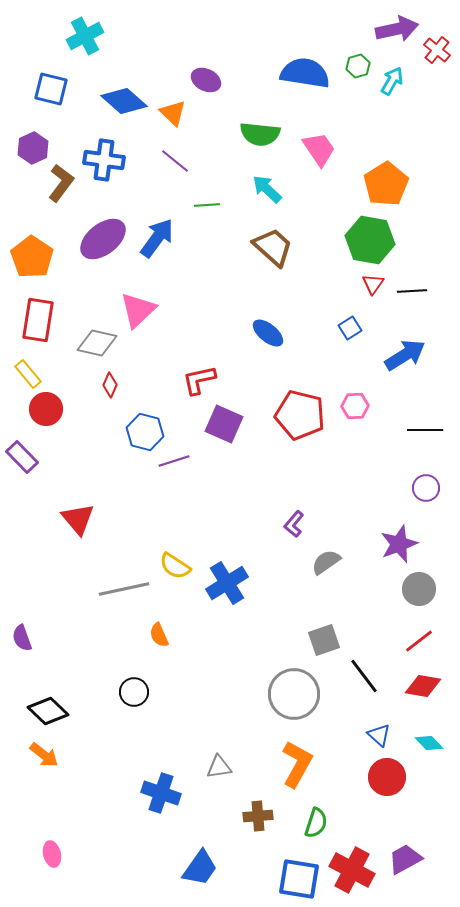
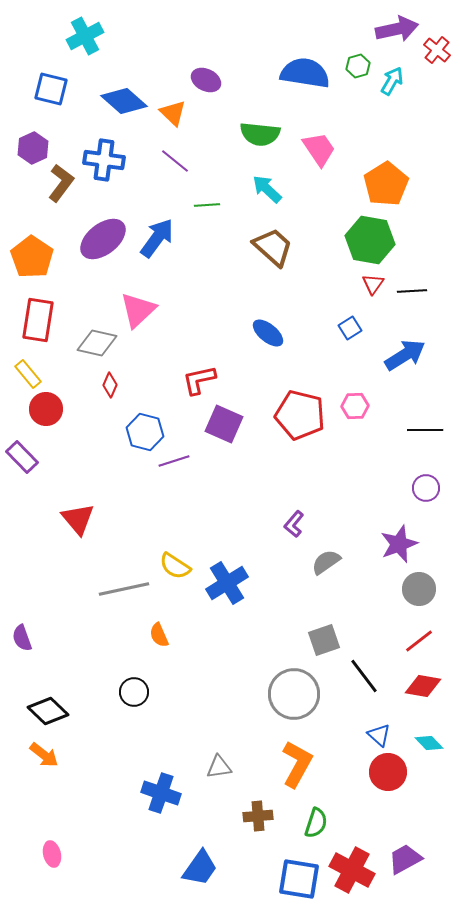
red circle at (387, 777): moved 1 px right, 5 px up
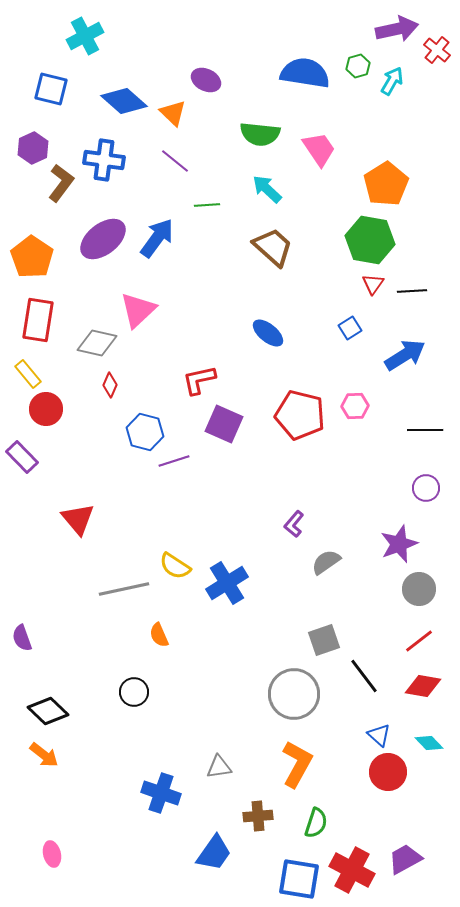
blue trapezoid at (200, 868): moved 14 px right, 15 px up
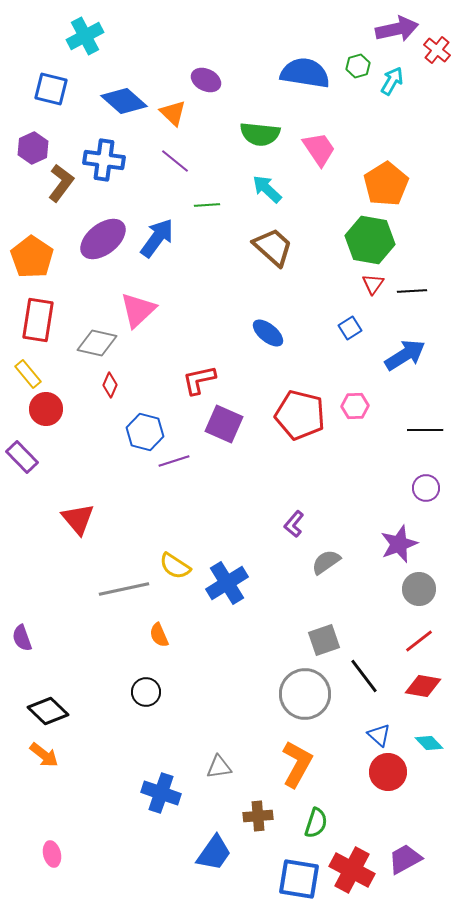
black circle at (134, 692): moved 12 px right
gray circle at (294, 694): moved 11 px right
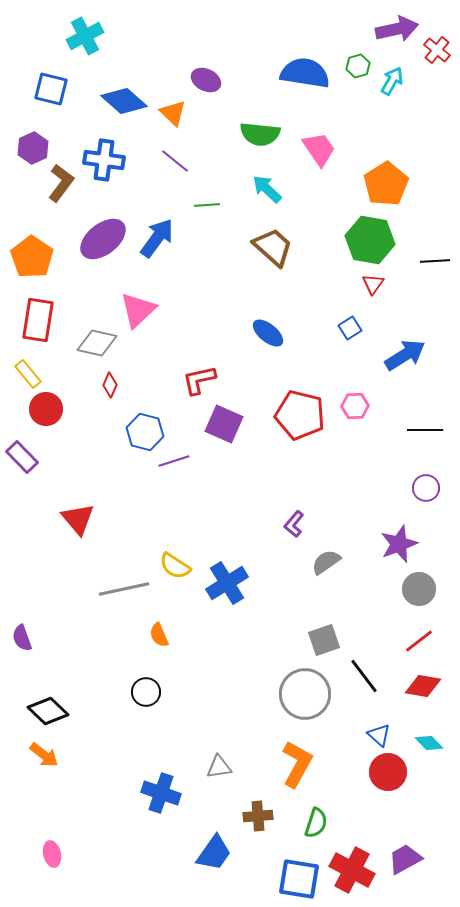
black line at (412, 291): moved 23 px right, 30 px up
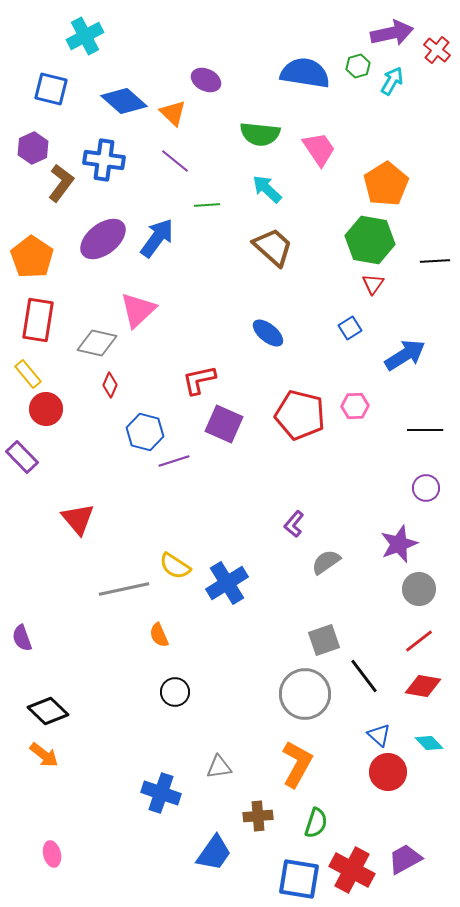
purple arrow at (397, 29): moved 5 px left, 4 px down
black circle at (146, 692): moved 29 px right
